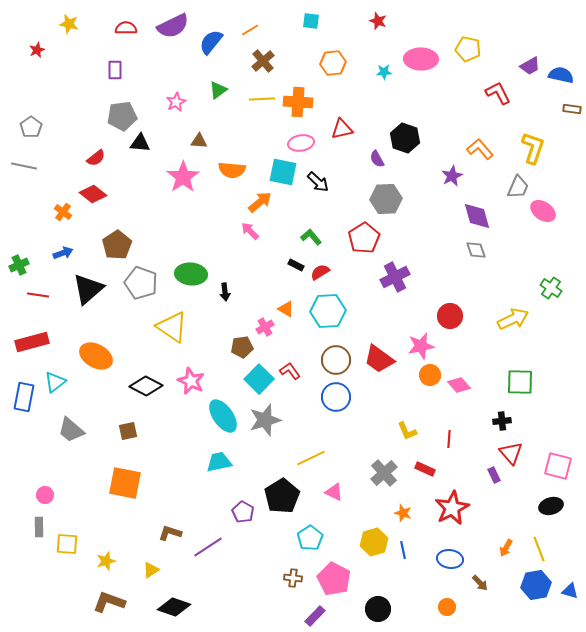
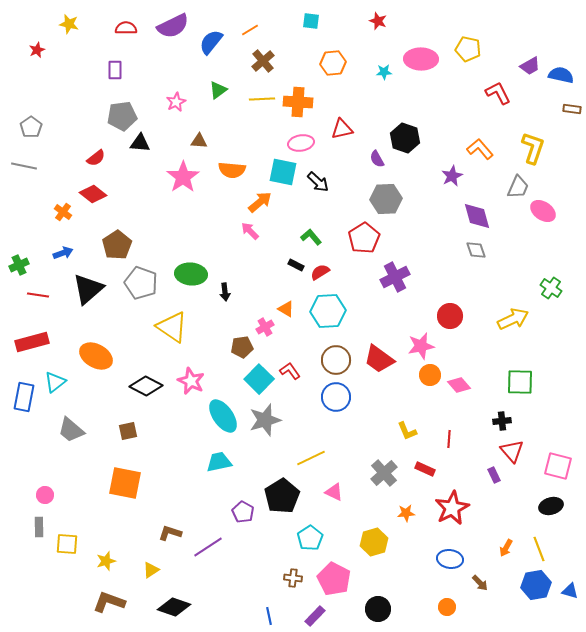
red triangle at (511, 453): moved 1 px right, 2 px up
orange star at (403, 513): moved 3 px right; rotated 24 degrees counterclockwise
blue line at (403, 550): moved 134 px left, 66 px down
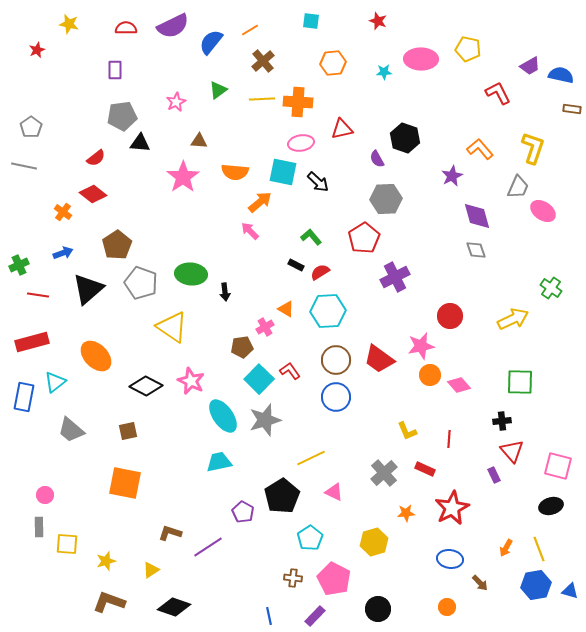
orange semicircle at (232, 170): moved 3 px right, 2 px down
orange ellipse at (96, 356): rotated 16 degrees clockwise
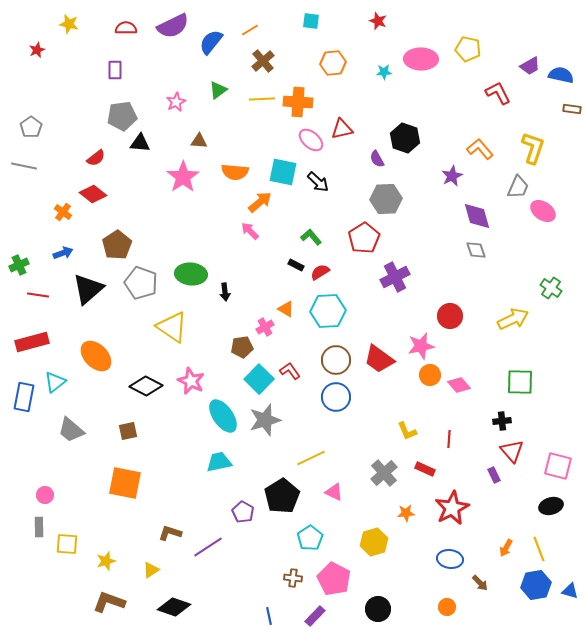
pink ellipse at (301, 143): moved 10 px right, 3 px up; rotated 50 degrees clockwise
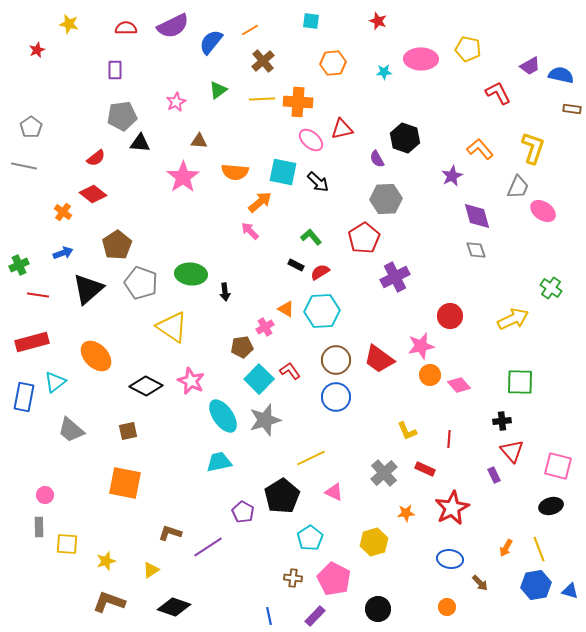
cyan hexagon at (328, 311): moved 6 px left
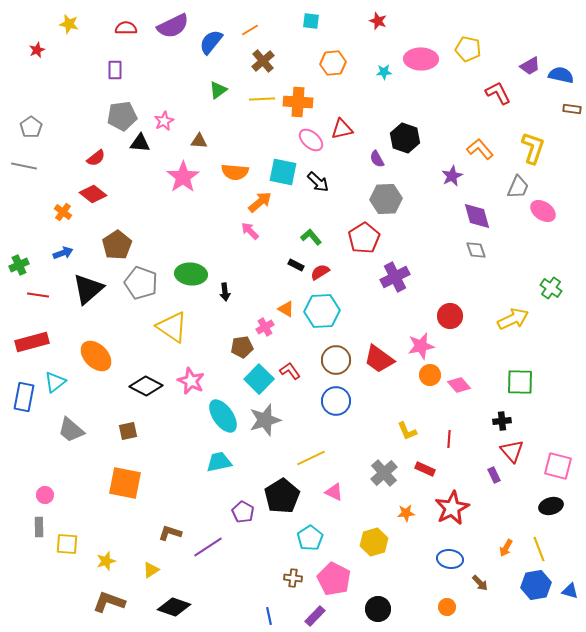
pink star at (176, 102): moved 12 px left, 19 px down
blue circle at (336, 397): moved 4 px down
